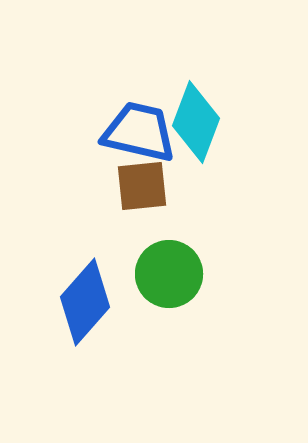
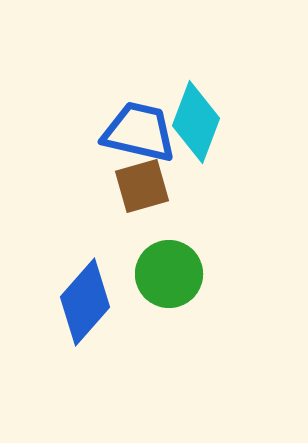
brown square: rotated 10 degrees counterclockwise
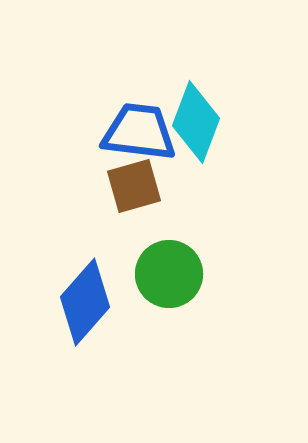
blue trapezoid: rotated 6 degrees counterclockwise
brown square: moved 8 px left
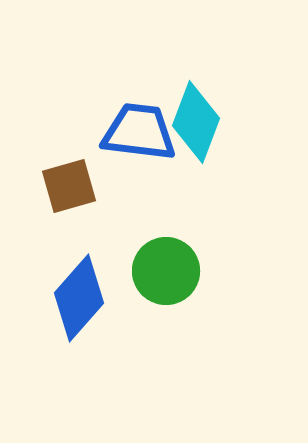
brown square: moved 65 px left
green circle: moved 3 px left, 3 px up
blue diamond: moved 6 px left, 4 px up
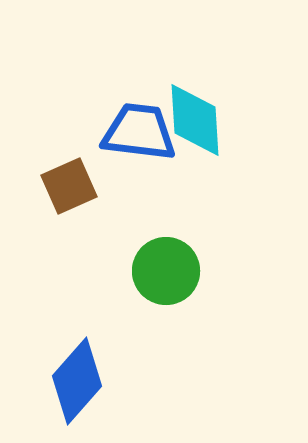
cyan diamond: moved 1 px left, 2 px up; rotated 24 degrees counterclockwise
brown square: rotated 8 degrees counterclockwise
blue diamond: moved 2 px left, 83 px down
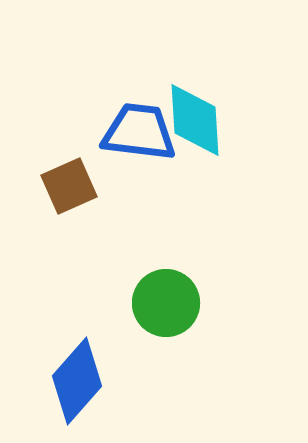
green circle: moved 32 px down
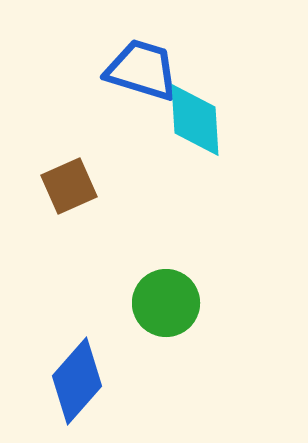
blue trapezoid: moved 3 px right, 62 px up; rotated 10 degrees clockwise
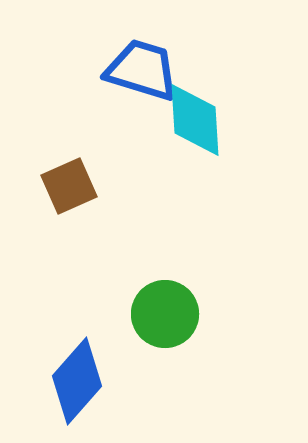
green circle: moved 1 px left, 11 px down
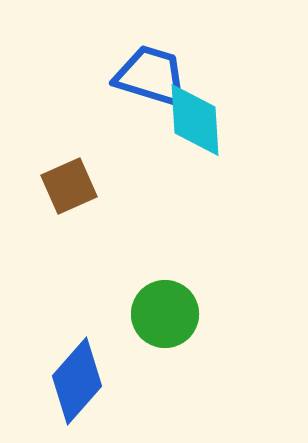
blue trapezoid: moved 9 px right, 6 px down
